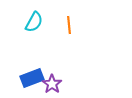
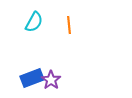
purple star: moved 1 px left, 4 px up
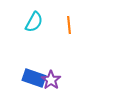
blue rectangle: moved 2 px right; rotated 40 degrees clockwise
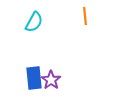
orange line: moved 16 px right, 9 px up
blue rectangle: rotated 65 degrees clockwise
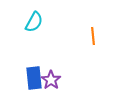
orange line: moved 8 px right, 20 px down
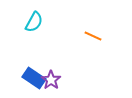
orange line: rotated 60 degrees counterclockwise
blue rectangle: rotated 50 degrees counterclockwise
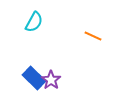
blue rectangle: rotated 10 degrees clockwise
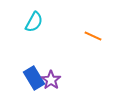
blue rectangle: rotated 15 degrees clockwise
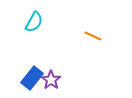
blue rectangle: moved 2 px left; rotated 70 degrees clockwise
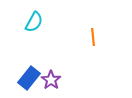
orange line: moved 1 px down; rotated 60 degrees clockwise
blue rectangle: moved 3 px left
